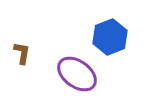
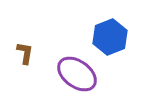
brown L-shape: moved 3 px right
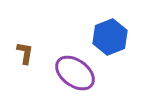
purple ellipse: moved 2 px left, 1 px up
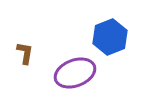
purple ellipse: rotated 57 degrees counterclockwise
